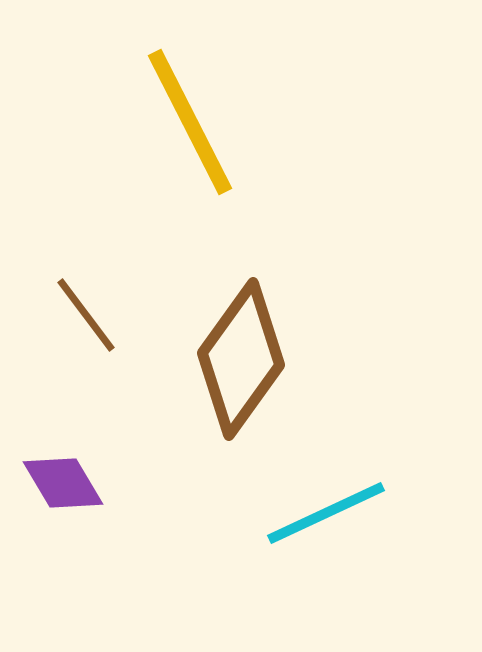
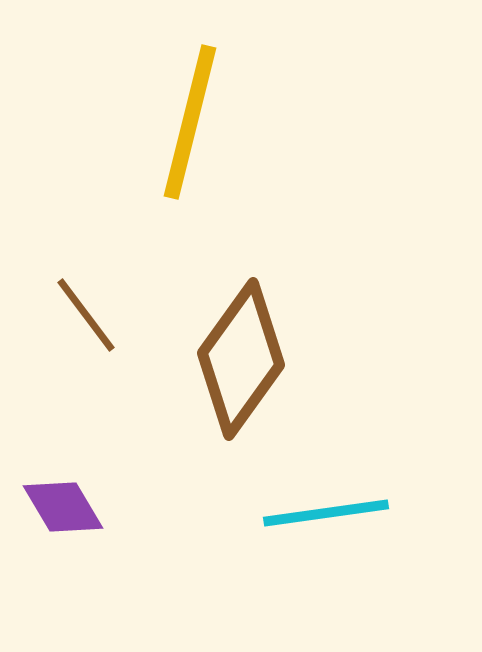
yellow line: rotated 41 degrees clockwise
purple diamond: moved 24 px down
cyan line: rotated 17 degrees clockwise
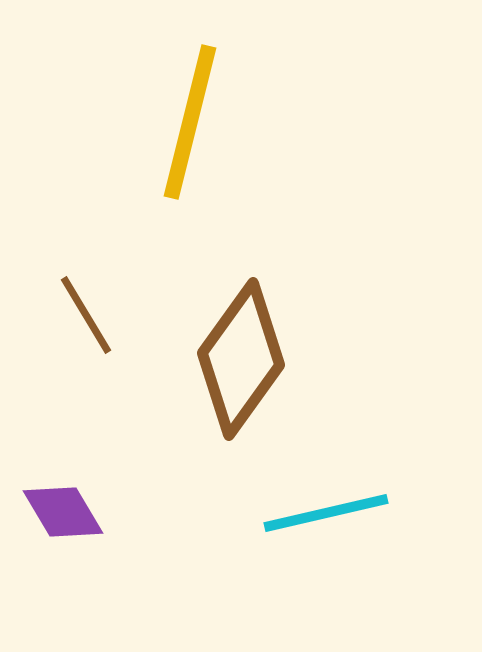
brown line: rotated 6 degrees clockwise
purple diamond: moved 5 px down
cyan line: rotated 5 degrees counterclockwise
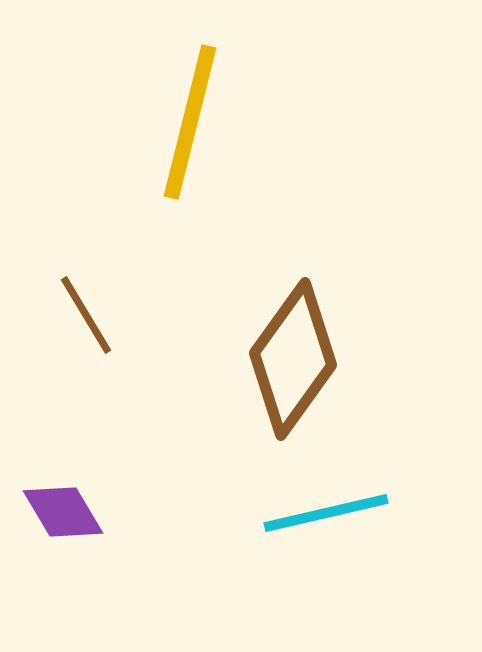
brown diamond: moved 52 px right
